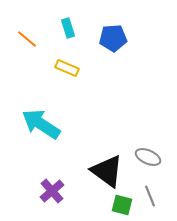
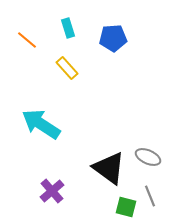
orange line: moved 1 px down
yellow rectangle: rotated 25 degrees clockwise
black triangle: moved 2 px right, 3 px up
green square: moved 4 px right, 2 px down
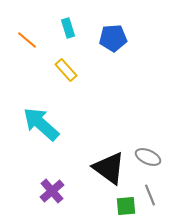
yellow rectangle: moved 1 px left, 2 px down
cyan arrow: rotated 9 degrees clockwise
gray line: moved 1 px up
green square: moved 1 px up; rotated 20 degrees counterclockwise
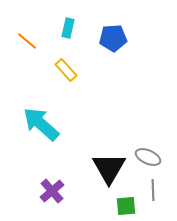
cyan rectangle: rotated 30 degrees clockwise
orange line: moved 1 px down
black triangle: rotated 24 degrees clockwise
gray line: moved 3 px right, 5 px up; rotated 20 degrees clockwise
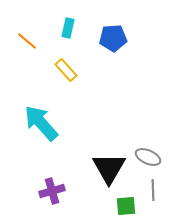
cyan arrow: moved 1 px up; rotated 6 degrees clockwise
purple cross: rotated 25 degrees clockwise
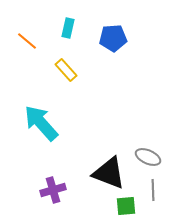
black triangle: moved 5 px down; rotated 39 degrees counterclockwise
purple cross: moved 1 px right, 1 px up
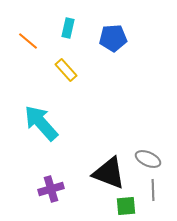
orange line: moved 1 px right
gray ellipse: moved 2 px down
purple cross: moved 2 px left, 1 px up
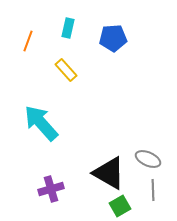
orange line: rotated 70 degrees clockwise
black triangle: rotated 9 degrees clockwise
green square: moved 6 px left; rotated 25 degrees counterclockwise
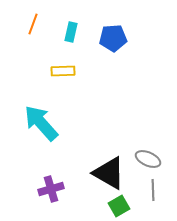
cyan rectangle: moved 3 px right, 4 px down
orange line: moved 5 px right, 17 px up
yellow rectangle: moved 3 px left, 1 px down; rotated 50 degrees counterclockwise
green square: moved 1 px left
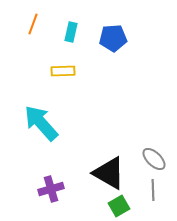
gray ellipse: moved 6 px right; rotated 20 degrees clockwise
